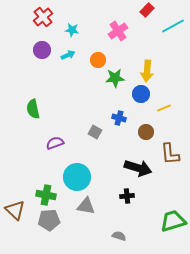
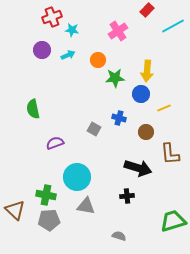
red cross: moved 9 px right; rotated 18 degrees clockwise
gray square: moved 1 px left, 3 px up
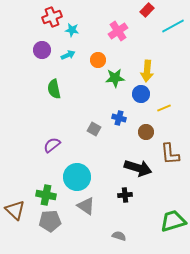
green semicircle: moved 21 px right, 20 px up
purple semicircle: moved 3 px left, 2 px down; rotated 18 degrees counterclockwise
black cross: moved 2 px left, 1 px up
gray triangle: rotated 24 degrees clockwise
gray pentagon: moved 1 px right, 1 px down
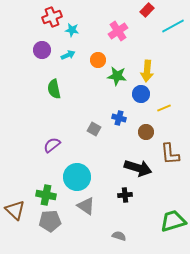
green star: moved 2 px right, 2 px up; rotated 12 degrees clockwise
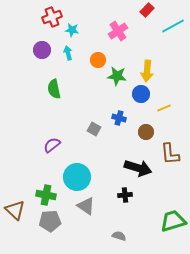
cyan arrow: moved 2 px up; rotated 80 degrees counterclockwise
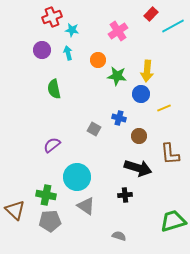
red rectangle: moved 4 px right, 4 px down
brown circle: moved 7 px left, 4 px down
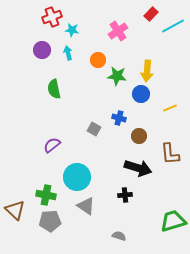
yellow line: moved 6 px right
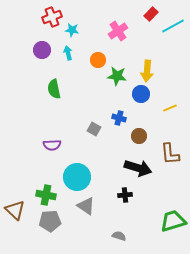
purple semicircle: rotated 144 degrees counterclockwise
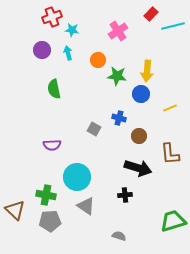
cyan line: rotated 15 degrees clockwise
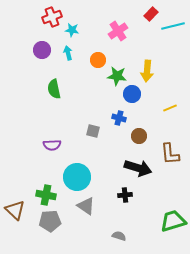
blue circle: moved 9 px left
gray square: moved 1 px left, 2 px down; rotated 16 degrees counterclockwise
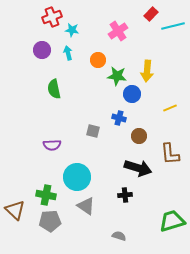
green trapezoid: moved 1 px left
